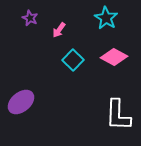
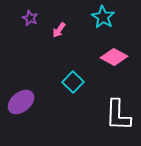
cyan star: moved 3 px left, 1 px up
cyan square: moved 22 px down
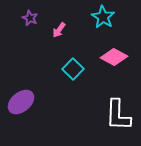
cyan square: moved 13 px up
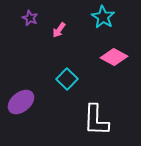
cyan square: moved 6 px left, 10 px down
white L-shape: moved 22 px left, 5 px down
